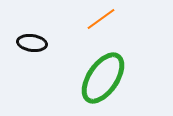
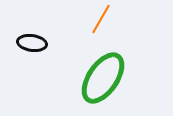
orange line: rotated 24 degrees counterclockwise
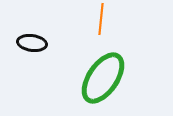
orange line: rotated 24 degrees counterclockwise
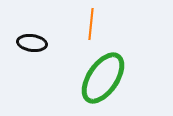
orange line: moved 10 px left, 5 px down
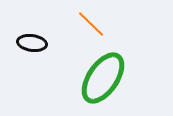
orange line: rotated 52 degrees counterclockwise
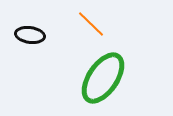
black ellipse: moved 2 px left, 8 px up
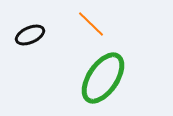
black ellipse: rotated 32 degrees counterclockwise
